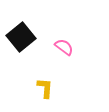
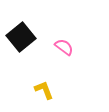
yellow L-shape: moved 1 px left, 2 px down; rotated 25 degrees counterclockwise
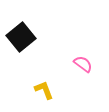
pink semicircle: moved 19 px right, 17 px down
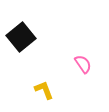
pink semicircle: rotated 18 degrees clockwise
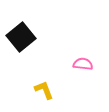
pink semicircle: rotated 48 degrees counterclockwise
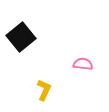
yellow L-shape: rotated 45 degrees clockwise
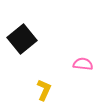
black square: moved 1 px right, 2 px down
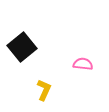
black square: moved 8 px down
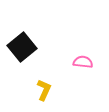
pink semicircle: moved 2 px up
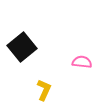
pink semicircle: moved 1 px left
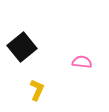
yellow L-shape: moved 7 px left
